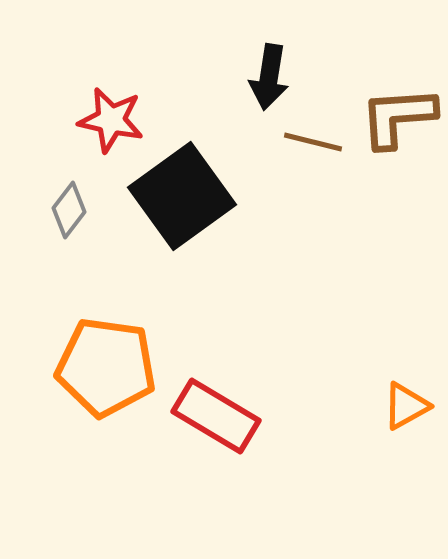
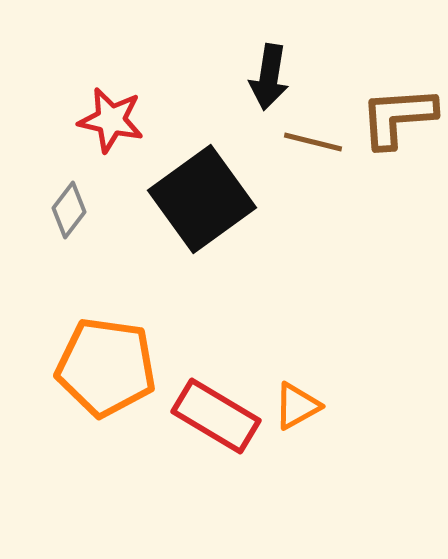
black square: moved 20 px right, 3 px down
orange triangle: moved 109 px left
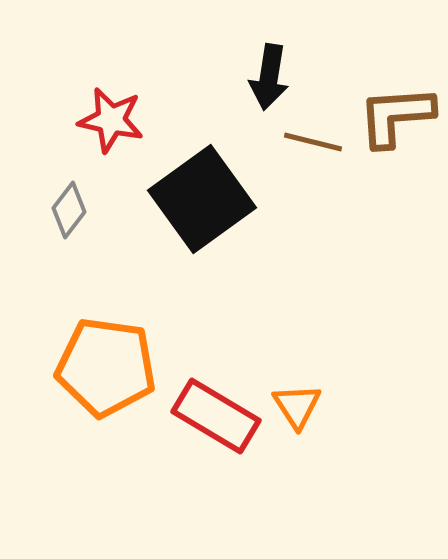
brown L-shape: moved 2 px left, 1 px up
orange triangle: rotated 34 degrees counterclockwise
